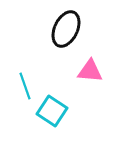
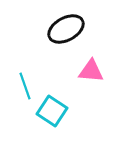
black ellipse: rotated 36 degrees clockwise
pink triangle: moved 1 px right
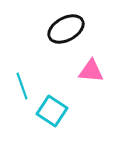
cyan line: moved 3 px left
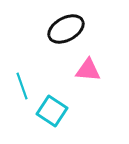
pink triangle: moved 3 px left, 1 px up
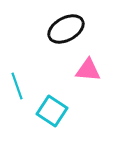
cyan line: moved 5 px left
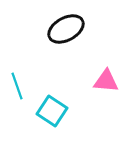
pink triangle: moved 18 px right, 11 px down
